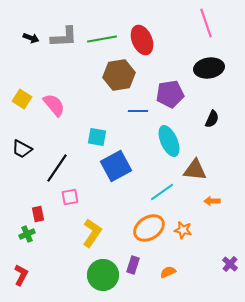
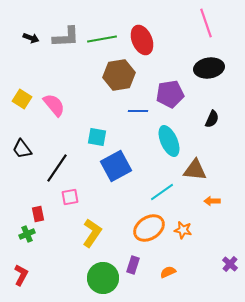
gray L-shape: moved 2 px right
black trapezoid: rotated 25 degrees clockwise
green circle: moved 3 px down
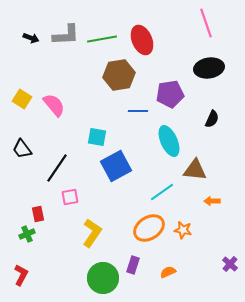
gray L-shape: moved 2 px up
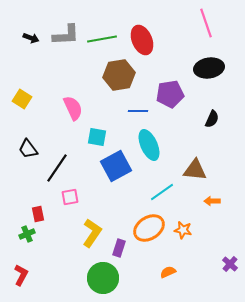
pink semicircle: moved 19 px right, 3 px down; rotated 15 degrees clockwise
cyan ellipse: moved 20 px left, 4 px down
black trapezoid: moved 6 px right
purple rectangle: moved 14 px left, 17 px up
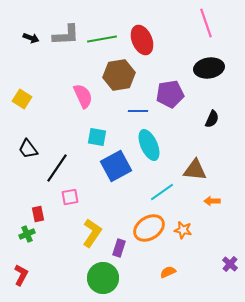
pink semicircle: moved 10 px right, 12 px up
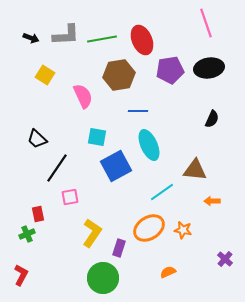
purple pentagon: moved 24 px up
yellow square: moved 23 px right, 24 px up
black trapezoid: moved 9 px right, 10 px up; rotated 10 degrees counterclockwise
purple cross: moved 5 px left, 5 px up
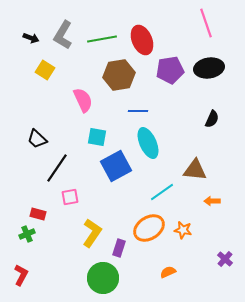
gray L-shape: moved 3 px left; rotated 124 degrees clockwise
yellow square: moved 5 px up
pink semicircle: moved 4 px down
cyan ellipse: moved 1 px left, 2 px up
red rectangle: rotated 63 degrees counterclockwise
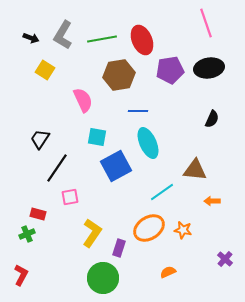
black trapezoid: moved 3 px right; rotated 80 degrees clockwise
